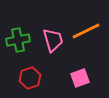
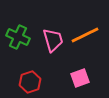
orange line: moved 1 px left, 4 px down
green cross: moved 3 px up; rotated 35 degrees clockwise
red hexagon: moved 4 px down
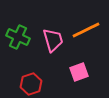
orange line: moved 1 px right, 5 px up
pink square: moved 1 px left, 6 px up
red hexagon: moved 1 px right, 2 px down
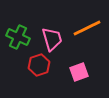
orange line: moved 1 px right, 2 px up
pink trapezoid: moved 1 px left, 1 px up
red hexagon: moved 8 px right, 19 px up
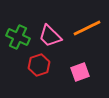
pink trapezoid: moved 2 px left, 3 px up; rotated 150 degrees clockwise
pink square: moved 1 px right
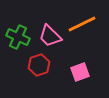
orange line: moved 5 px left, 4 px up
